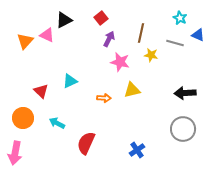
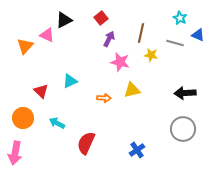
orange triangle: moved 5 px down
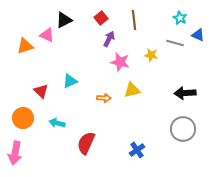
brown line: moved 7 px left, 13 px up; rotated 18 degrees counterclockwise
orange triangle: rotated 30 degrees clockwise
cyan arrow: rotated 14 degrees counterclockwise
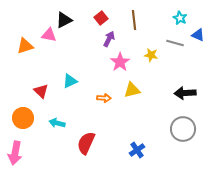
pink triangle: moved 2 px right; rotated 14 degrees counterclockwise
pink star: rotated 24 degrees clockwise
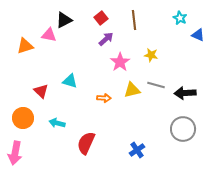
purple arrow: moved 3 px left; rotated 21 degrees clockwise
gray line: moved 19 px left, 42 px down
cyan triangle: rotated 42 degrees clockwise
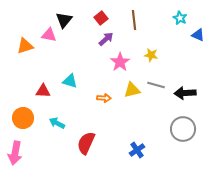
black triangle: rotated 24 degrees counterclockwise
red triangle: moved 2 px right; rotated 42 degrees counterclockwise
cyan arrow: rotated 14 degrees clockwise
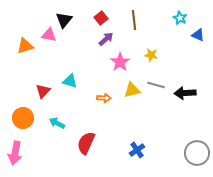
red triangle: rotated 49 degrees counterclockwise
gray circle: moved 14 px right, 24 px down
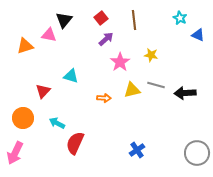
cyan triangle: moved 1 px right, 5 px up
red semicircle: moved 11 px left
pink arrow: rotated 15 degrees clockwise
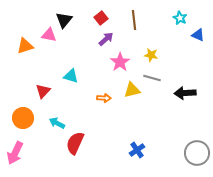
gray line: moved 4 px left, 7 px up
